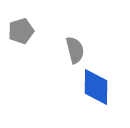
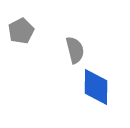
gray pentagon: rotated 10 degrees counterclockwise
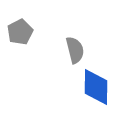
gray pentagon: moved 1 px left, 1 px down
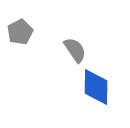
gray semicircle: rotated 20 degrees counterclockwise
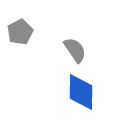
blue diamond: moved 15 px left, 5 px down
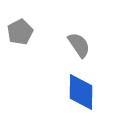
gray semicircle: moved 4 px right, 5 px up
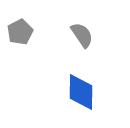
gray semicircle: moved 3 px right, 10 px up
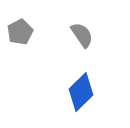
blue diamond: rotated 45 degrees clockwise
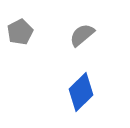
gray semicircle: rotated 96 degrees counterclockwise
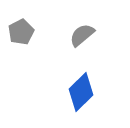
gray pentagon: moved 1 px right
